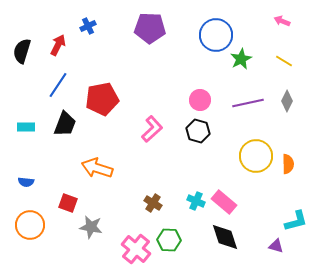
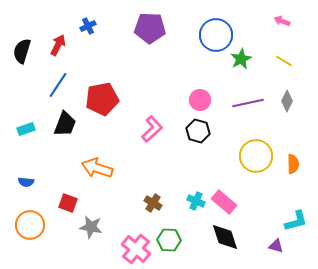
cyan rectangle: moved 2 px down; rotated 18 degrees counterclockwise
orange semicircle: moved 5 px right
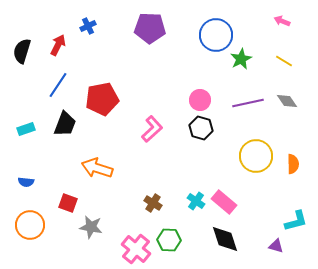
gray diamond: rotated 60 degrees counterclockwise
black hexagon: moved 3 px right, 3 px up
cyan cross: rotated 12 degrees clockwise
black diamond: moved 2 px down
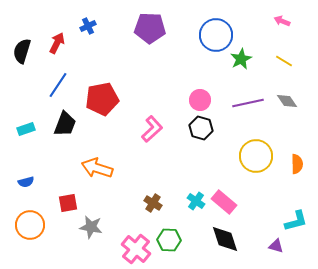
red arrow: moved 1 px left, 2 px up
orange semicircle: moved 4 px right
blue semicircle: rotated 21 degrees counterclockwise
red square: rotated 30 degrees counterclockwise
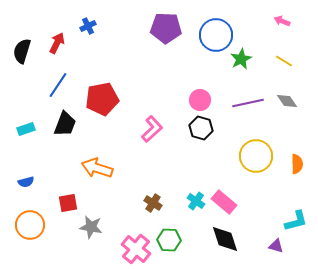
purple pentagon: moved 16 px right
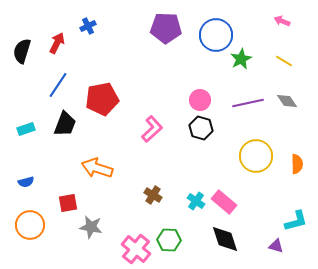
brown cross: moved 8 px up
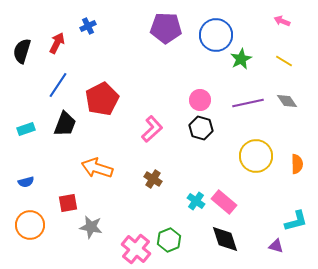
red pentagon: rotated 16 degrees counterclockwise
brown cross: moved 16 px up
green hexagon: rotated 25 degrees counterclockwise
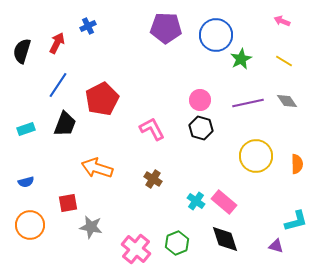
pink L-shape: rotated 76 degrees counterclockwise
green hexagon: moved 8 px right, 3 px down
